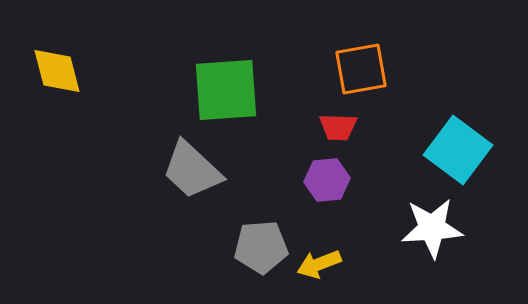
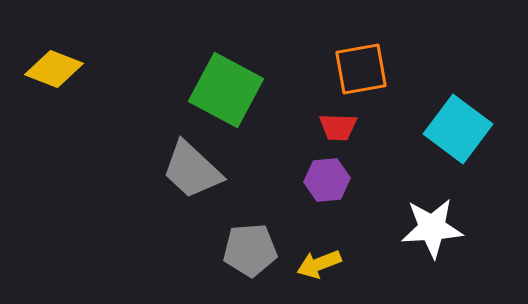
yellow diamond: moved 3 px left, 2 px up; rotated 54 degrees counterclockwise
green square: rotated 32 degrees clockwise
cyan square: moved 21 px up
gray pentagon: moved 11 px left, 3 px down
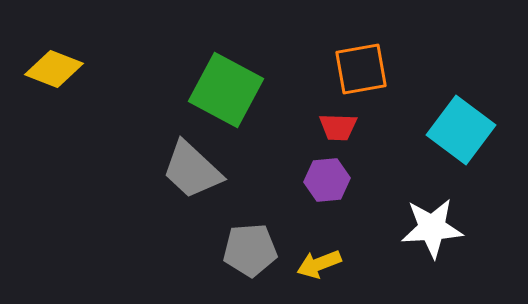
cyan square: moved 3 px right, 1 px down
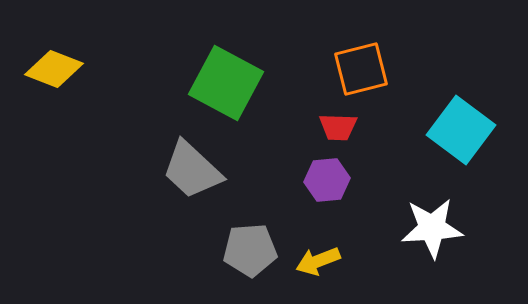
orange square: rotated 4 degrees counterclockwise
green square: moved 7 px up
yellow arrow: moved 1 px left, 3 px up
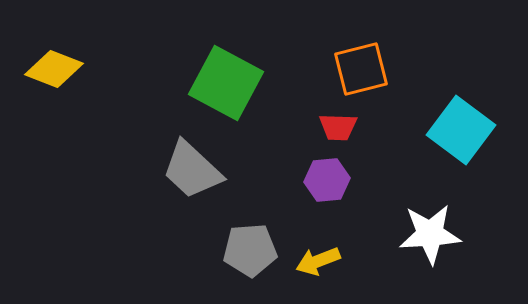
white star: moved 2 px left, 6 px down
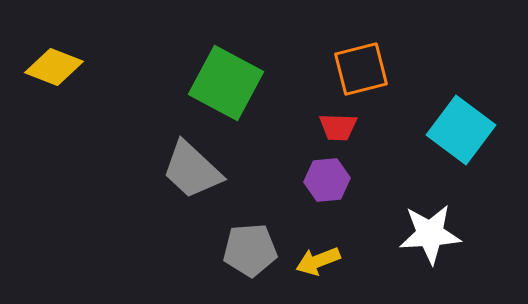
yellow diamond: moved 2 px up
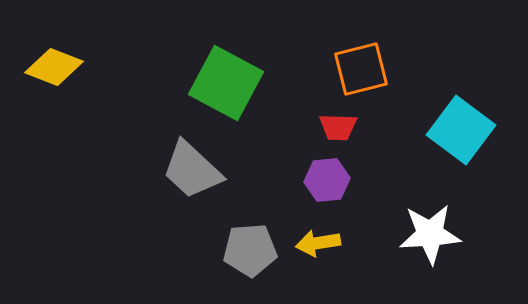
yellow arrow: moved 18 px up; rotated 12 degrees clockwise
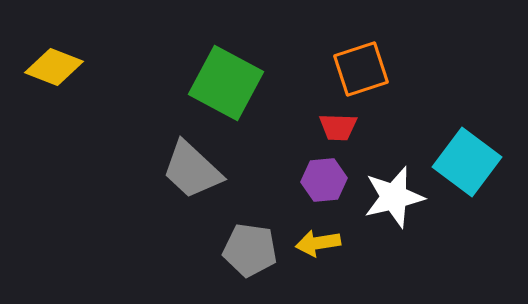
orange square: rotated 4 degrees counterclockwise
cyan square: moved 6 px right, 32 px down
purple hexagon: moved 3 px left
white star: moved 36 px left, 37 px up; rotated 10 degrees counterclockwise
gray pentagon: rotated 12 degrees clockwise
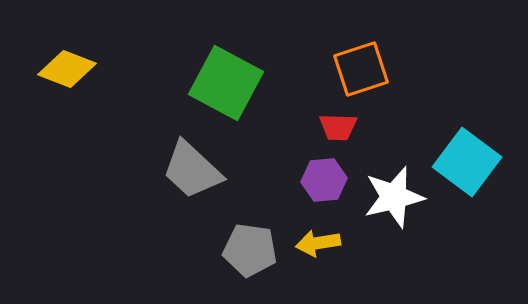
yellow diamond: moved 13 px right, 2 px down
